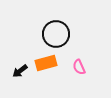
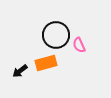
black circle: moved 1 px down
pink semicircle: moved 22 px up
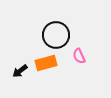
pink semicircle: moved 11 px down
